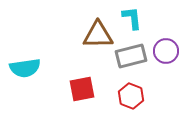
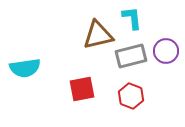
brown triangle: rotated 12 degrees counterclockwise
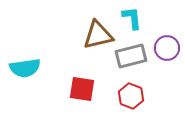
purple circle: moved 1 px right, 3 px up
red square: rotated 20 degrees clockwise
